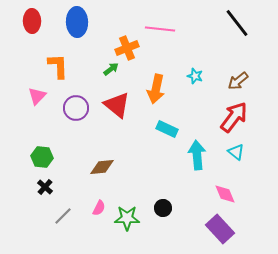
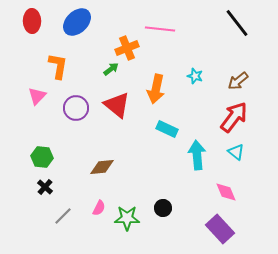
blue ellipse: rotated 48 degrees clockwise
orange L-shape: rotated 12 degrees clockwise
pink diamond: moved 1 px right, 2 px up
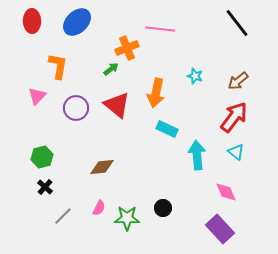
orange arrow: moved 4 px down
green hexagon: rotated 20 degrees counterclockwise
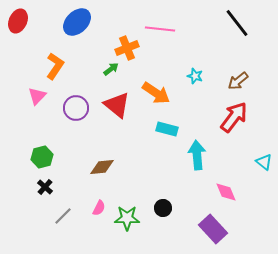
red ellipse: moved 14 px left; rotated 25 degrees clockwise
orange L-shape: moved 3 px left; rotated 24 degrees clockwise
orange arrow: rotated 68 degrees counterclockwise
cyan rectangle: rotated 10 degrees counterclockwise
cyan triangle: moved 28 px right, 10 px down
purple rectangle: moved 7 px left
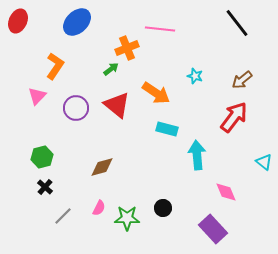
brown arrow: moved 4 px right, 1 px up
brown diamond: rotated 10 degrees counterclockwise
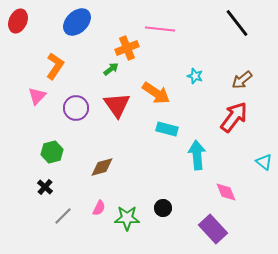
red triangle: rotated 16 degrees clockwise
green hexagon: moved 10 px right, 5 px up
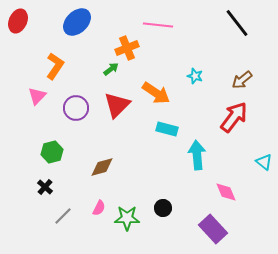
pink line: moved 2 px left, 4 px up
red triangle: rotated 20 degrees clockwise
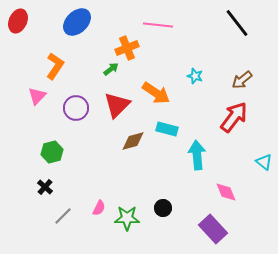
brown diamond: moved 31 px right, 26 px up
